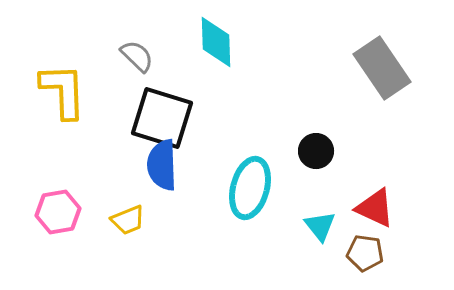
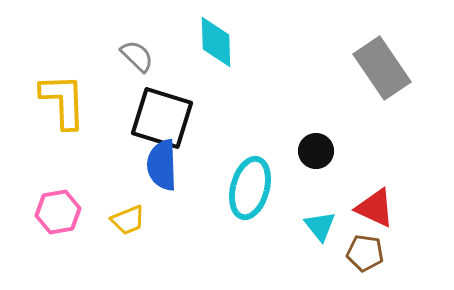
yellow L-shape: moved 10 px down
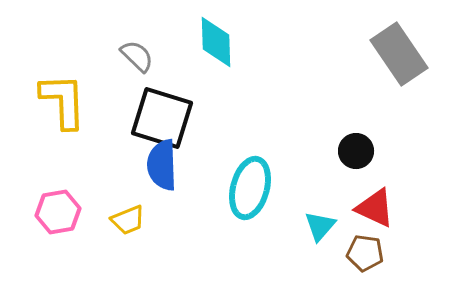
gray rectangle: moved 17 px right, 14 px up
black circle: moved 40 px right
cyan triangle: rotated 20 degrees clockwise
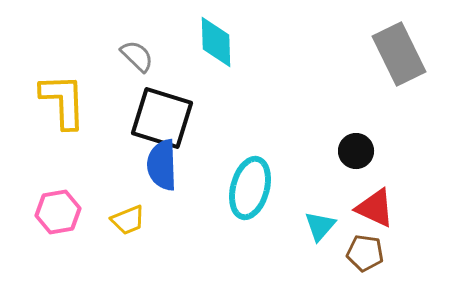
gray rectangle: rotated 8 degrees clockwise
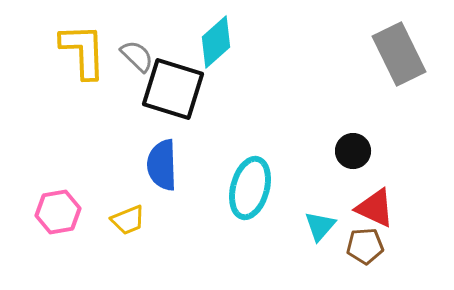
cyan diamond: rotated 50 degrees clockwise
yellow L-shape: moved 20 px right, 50 px up
black square: moved 11 px right, 29 px up
black circle: moved 3 px left
brown pentagon: moved 7 px up; rotated 12 degrees counterclockwise
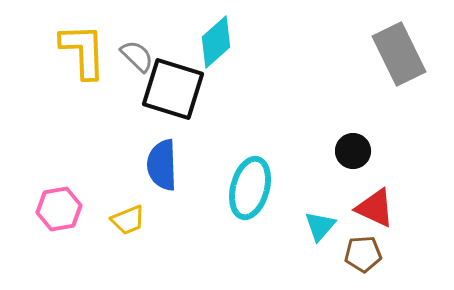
pink hexagon: moved 1 px right, 3 px up
brown pentagon: moved 2 px left, 8 px down
